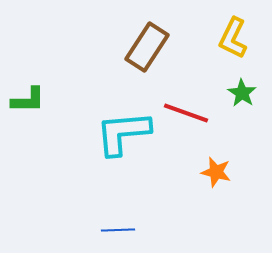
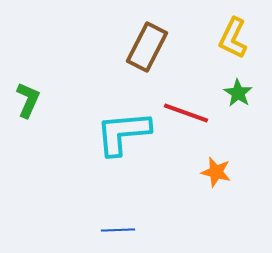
brown rectangle: rotated 6 degrees counterclockwise
green star: moved 4 px left
green L-shape: rotated 66 degrees counterclockwise
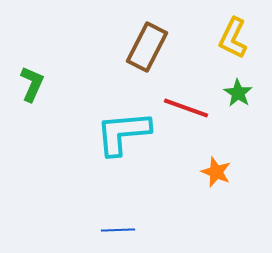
green L-shape: moved 4 px right, 16 px up
red line: moved 5 px up
orange star: rotated 8 degrees clockwise
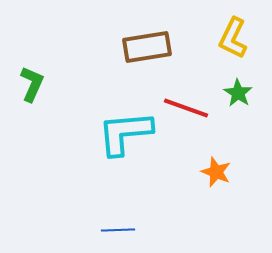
brown rectangle: rotated 54 degrees clockwise
cyan L-shape: moved 2 px right
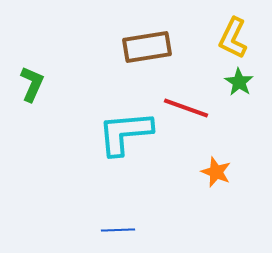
green star: moved 1 px right, 11 px up
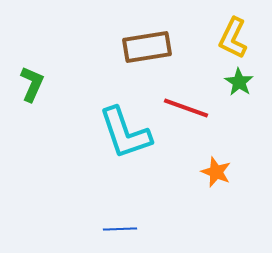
cyan L-shape: rotated 104 degrees counterclockwise
blue line: moved 2 px right, 1 px up
